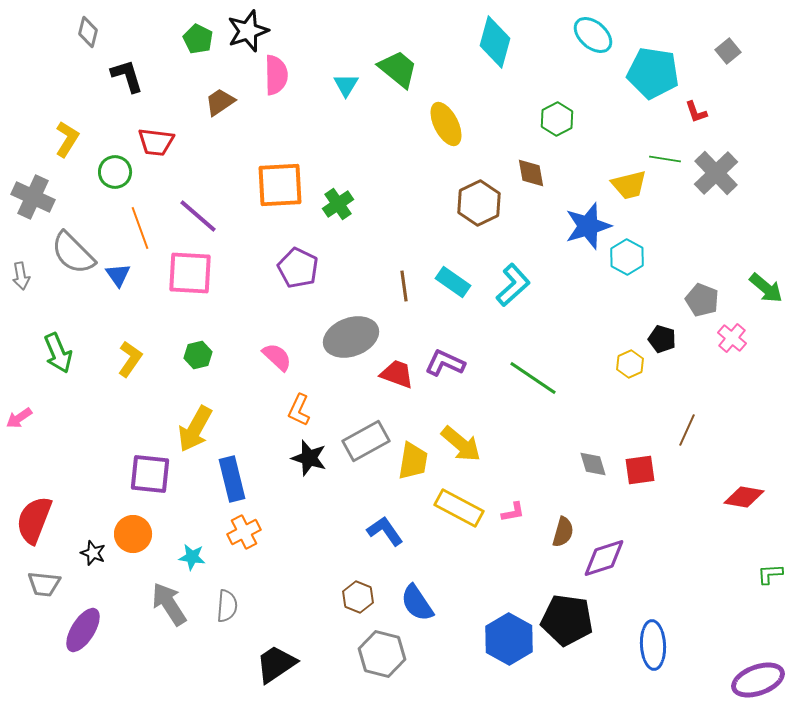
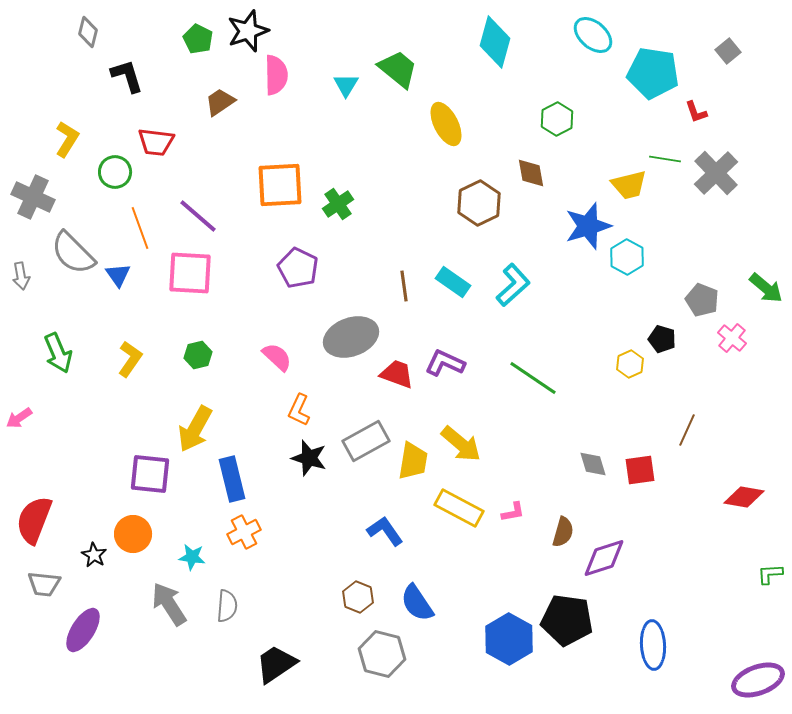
black star at (93, 553): moved 1 px right, 2 px down; rotated 10 degrees clockwise
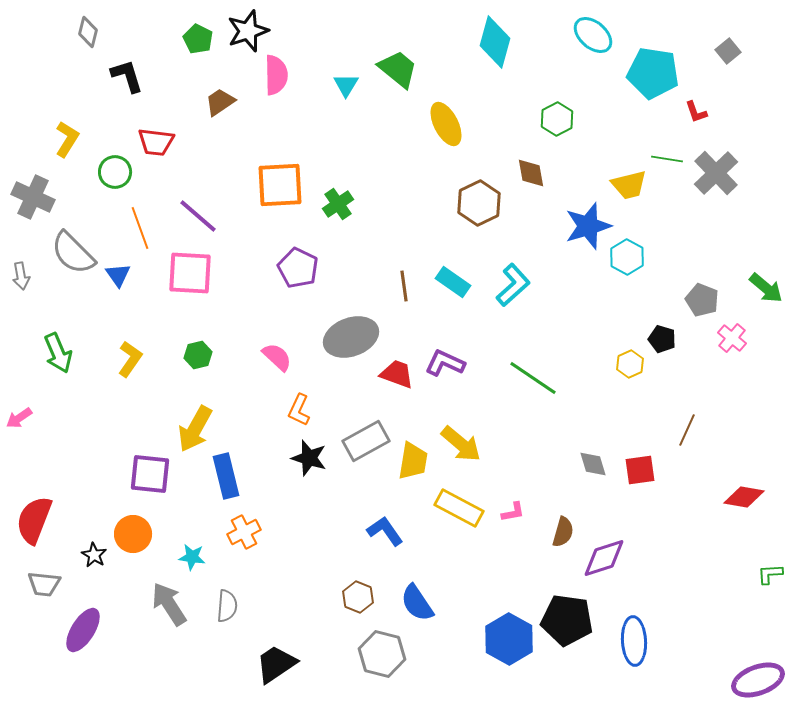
green line at (665, 159): moved 2 px right
blue rectangle at (232, 479): moved 6 px left, 3 px up
blue ellipse at (653, 645): moved 19 px left, 4 px up
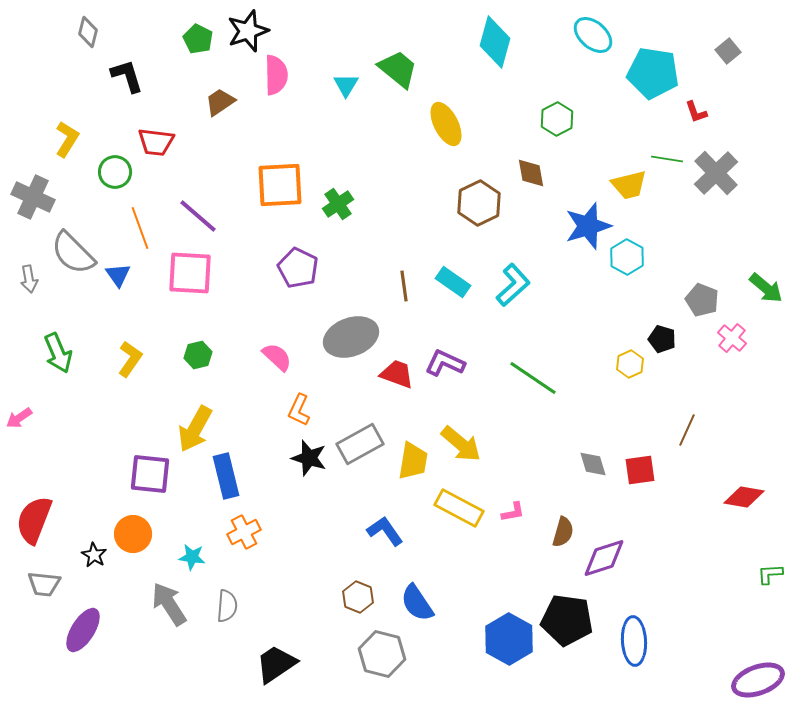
gray arrow at (21, 276): moved 8 px right, 3 px down
gray rectangle at (366, 441): moved 6 px left, 3 px down
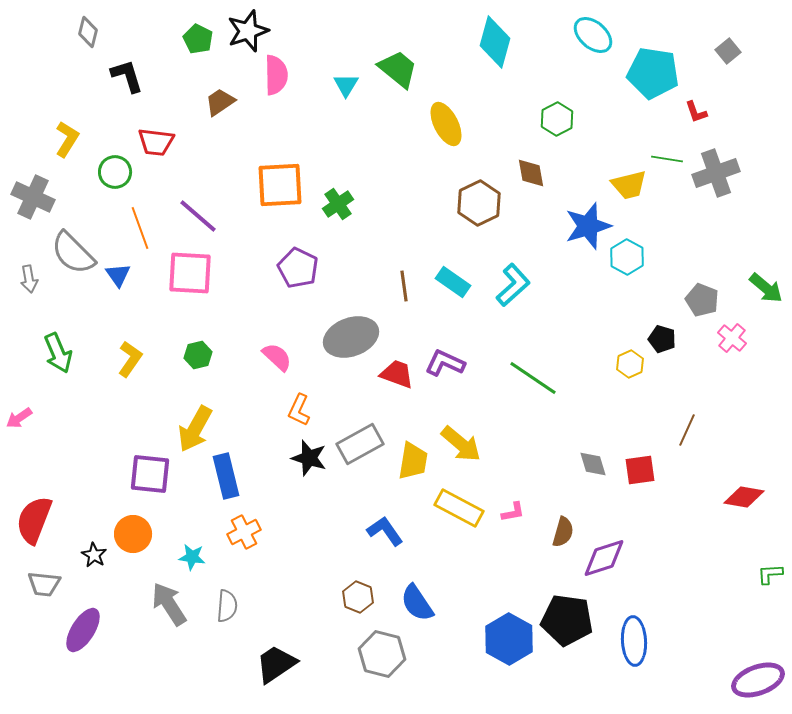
gray cross at (716, 173): rotated 24 degrees clockwise
